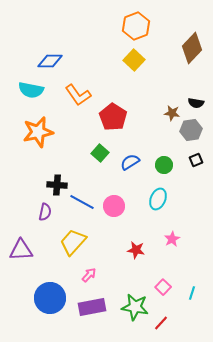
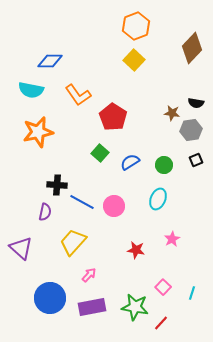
purple triangle: moved 2 px up; rotated 45 degrees clockwise
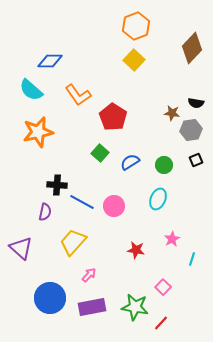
cyan semicircle: rotated 30 degrees clockwise
cyan line: moved 34 px up
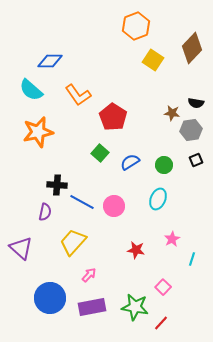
yellow square: moved 19 px right; rotated 10 degrees counterclockwise
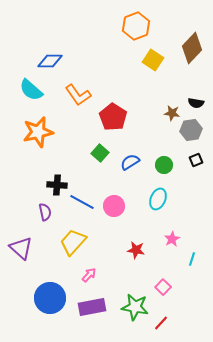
purple semicircle: rotated 24 degrees counterclockwise
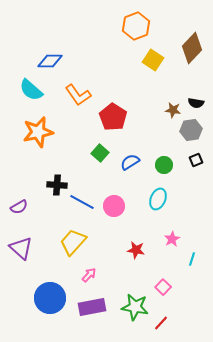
brown star: moved 1 px right, 3 px up
purple semicircle: moved 26 px left, 5 px up; rotated 72 degrees clockwise
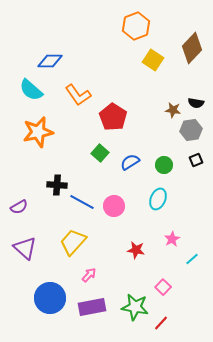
purple triangle: moved 4 px right
cyan line: rotated 32 degrees clockwise
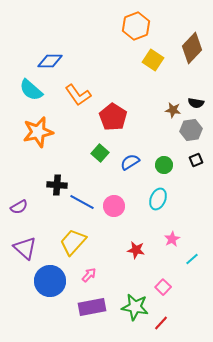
blue circle: moved 17 px up
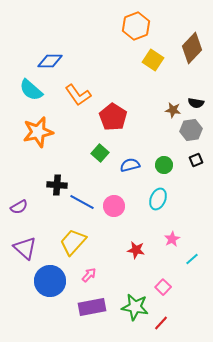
blue semicircle: moved 3 px down; rotated 18 degrees clockwise
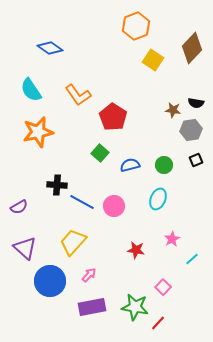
blue diamond: moved 13 px up; rotated 35 degrees clockwise
cyan semicircle: rotated 15 degrees clockwise
red line: moved 3 px left
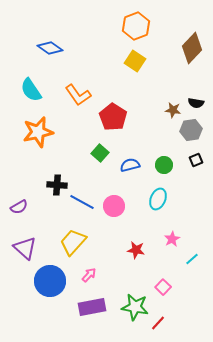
yellow square: moved 18 px left, 1 px down
